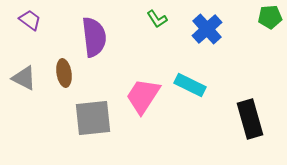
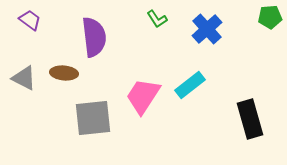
brown ellipse: rotated 76 degrees counterclockwise
cyan rectangle: rotated 64 degrees counterclockwise
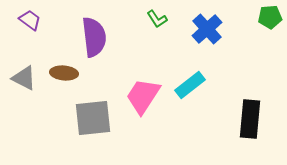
black rectangle: rotated 21 degrees clockwise
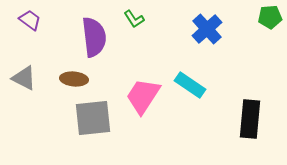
green L-shape: moved 23 px left
brown ellipse: moved 10 px right, 6 px down
cyan rectangle: rotated 72 degrees clockwise
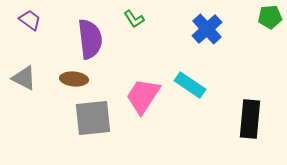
purple semicircle: moved 4 px left, 2 px down
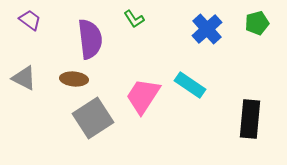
green pentagon: moved 13 px left, 6 px down; rotated 10 degrees counterclockwise
gray square: rotated 27 degrees counterclockwise
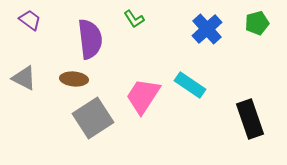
black rectangle: rotated 24 degrees counterclockwise
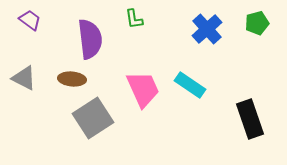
green L-shape: rotated 25 degrees clockwise
brown ellipse: moved 2 px left
pink trapezoid: moved 7 px up; rotated 123 degrees clockwise
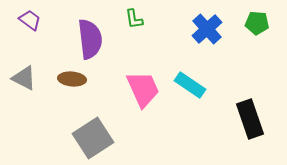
green pentagon: rotated 20 degrees clockwise
gray square: moved 20 px down
